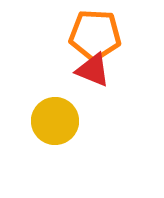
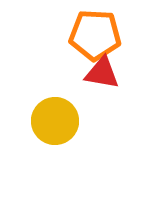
red triangle: moved 9 px right, 3 px down; rotated 12 degrees counterclockwise
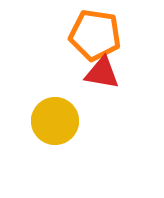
orange pentagon: rotated 6 degrees clockwise
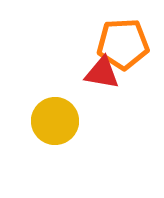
orange pentagon: moved 28 px right, 9 px down; rotated 12 degrees counterclockwise
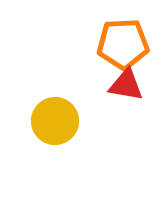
red triangle: moved 24 px right, 12 px down
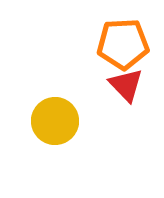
red triangle: rotated 36 degrees clockwise
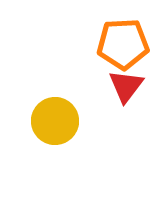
red triangle: moved 1 px down; rotated 21 degrees clockwise
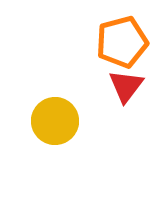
orange pentagon: moved 1 px left, 2 px up; rotated 12 degrees counterclockwise
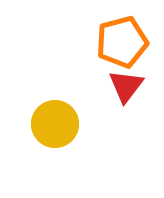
yellow circle: moved 3 px down
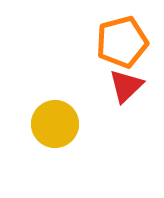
red triangle: rotated 9 degrees clockwise
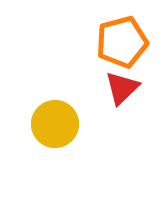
red triangle: moved 4 px left, 2 px down
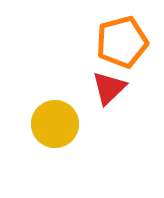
red triangle: moved 13 px left
